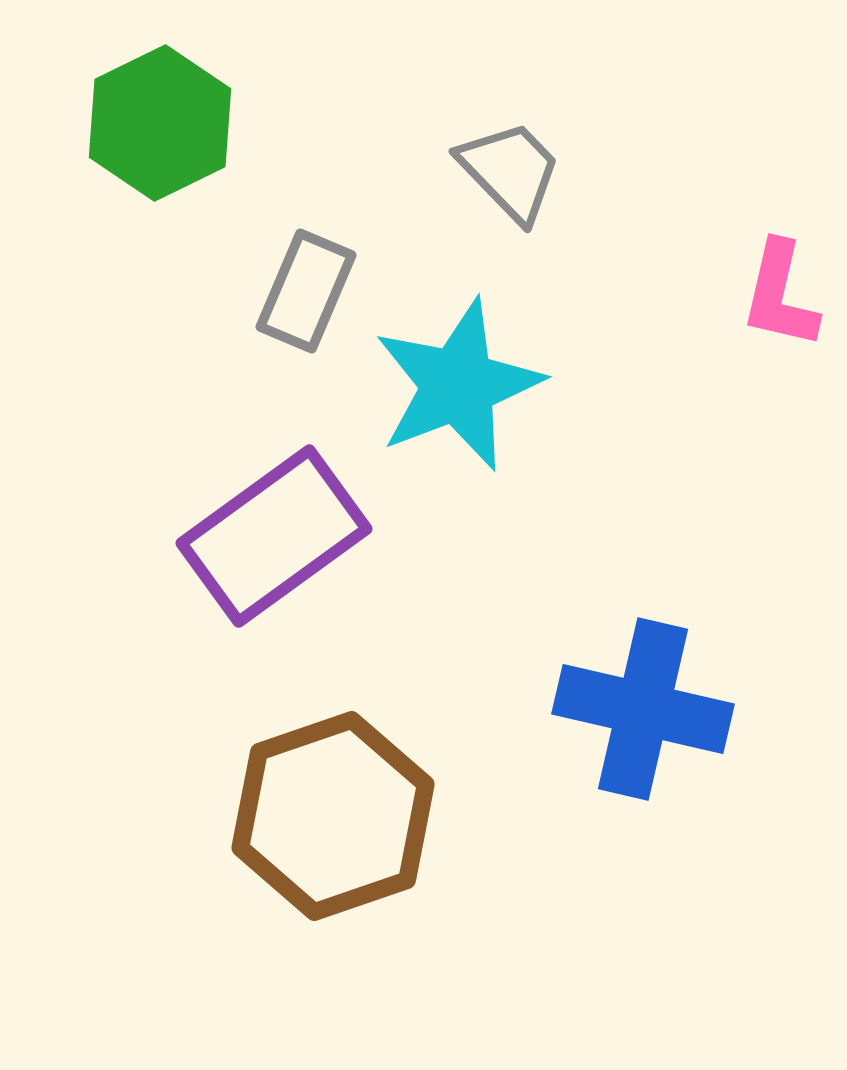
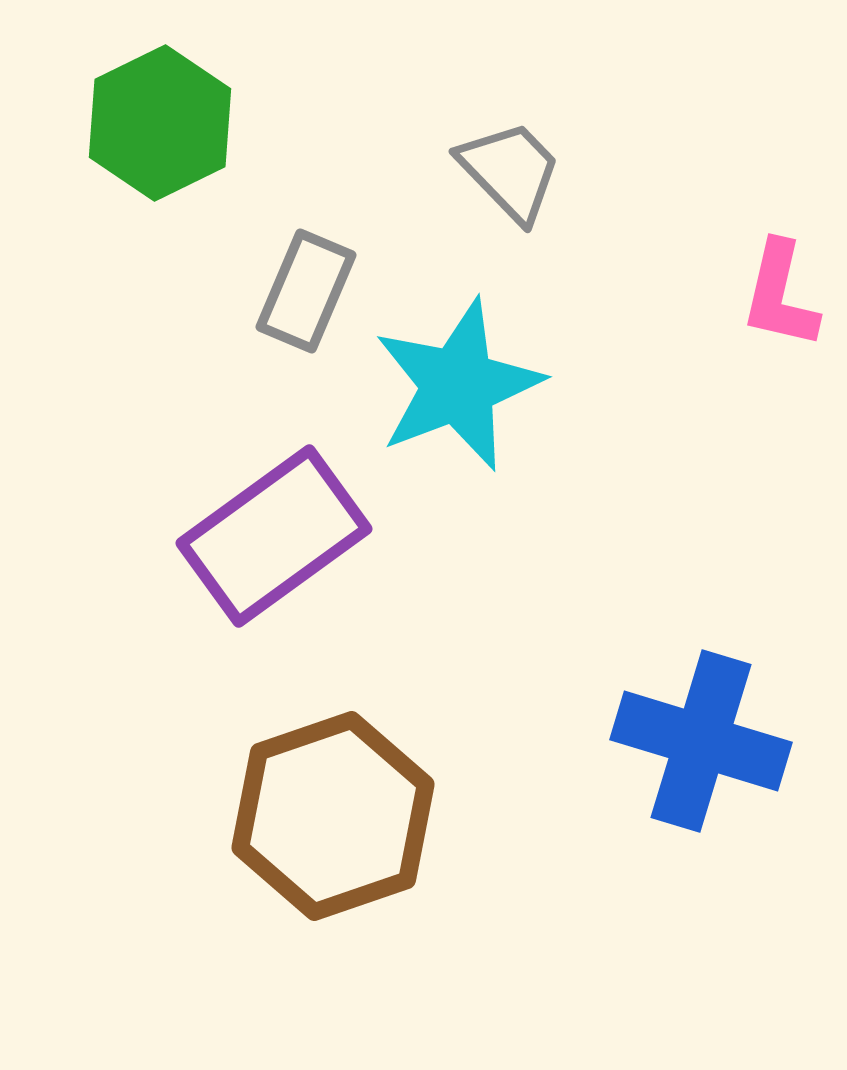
blue cross: moved 58 px right, 32 px down; rotated 4 degrees clockwise
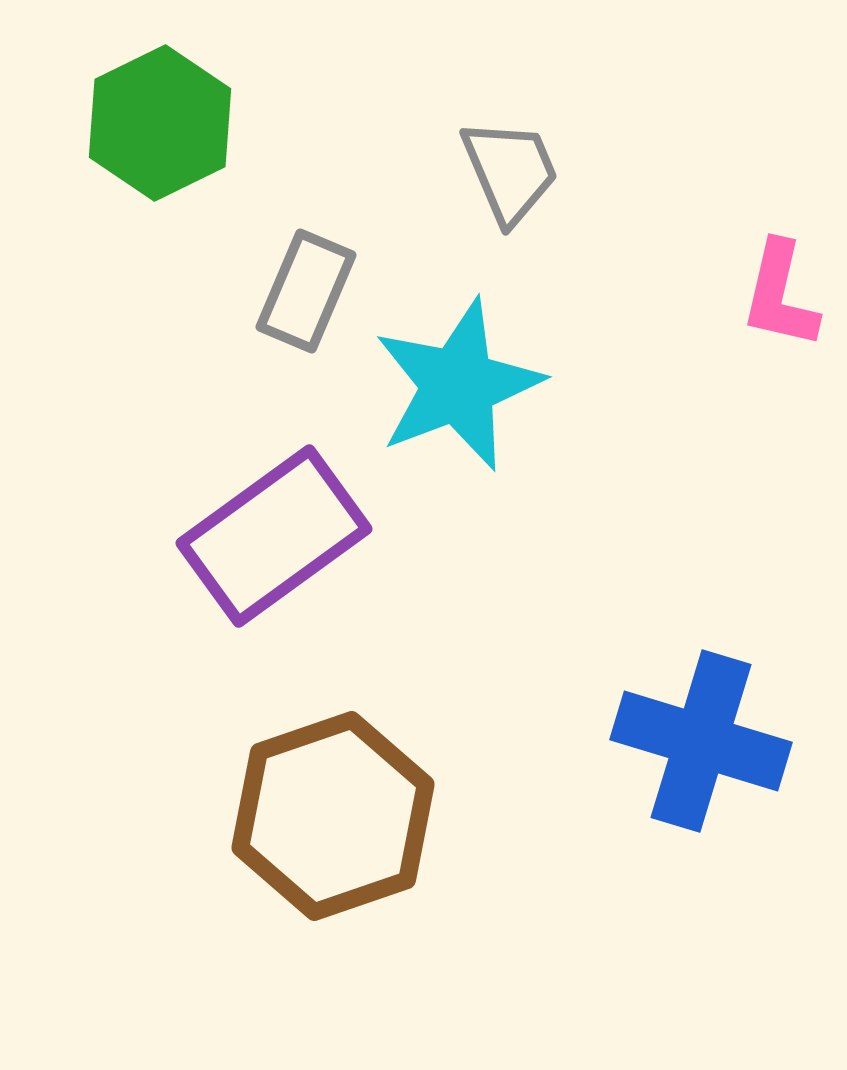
gray trapezoid: rotated 21 degrees clockwise
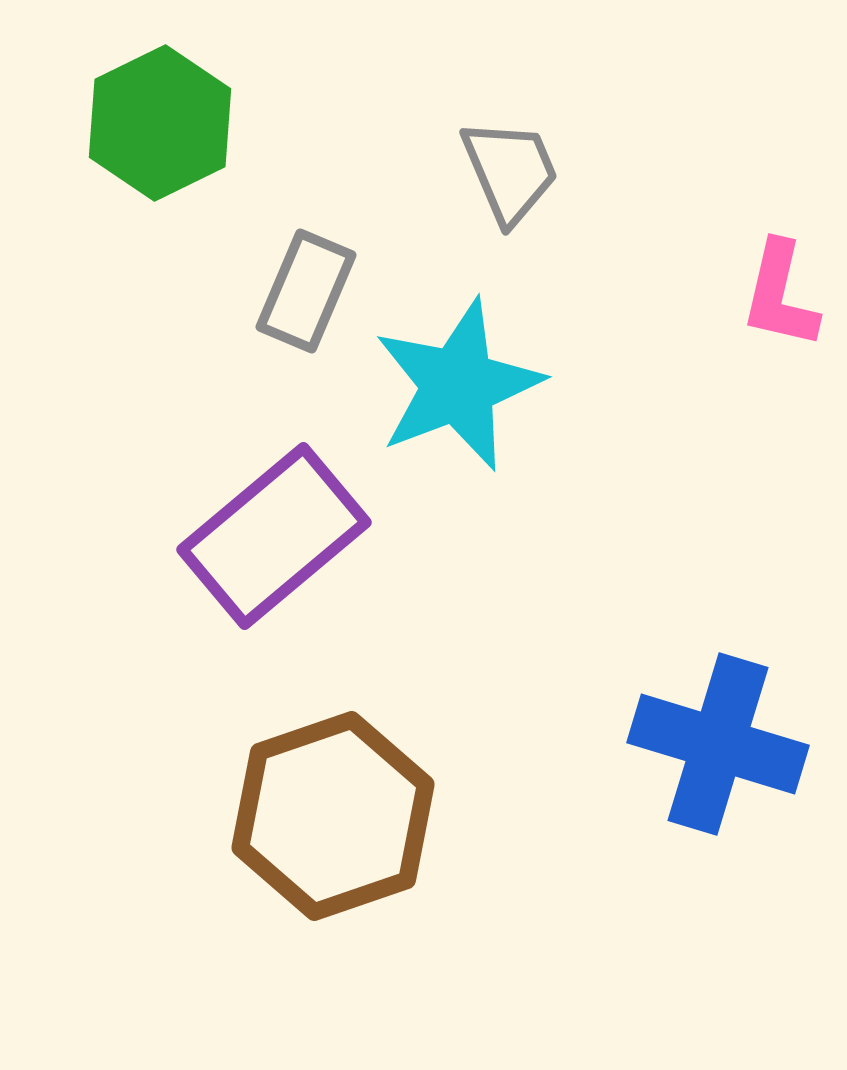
purple rectangle: rotated 4 degrees counterclockwise
blue cross: moved 17 px right, 3 px down
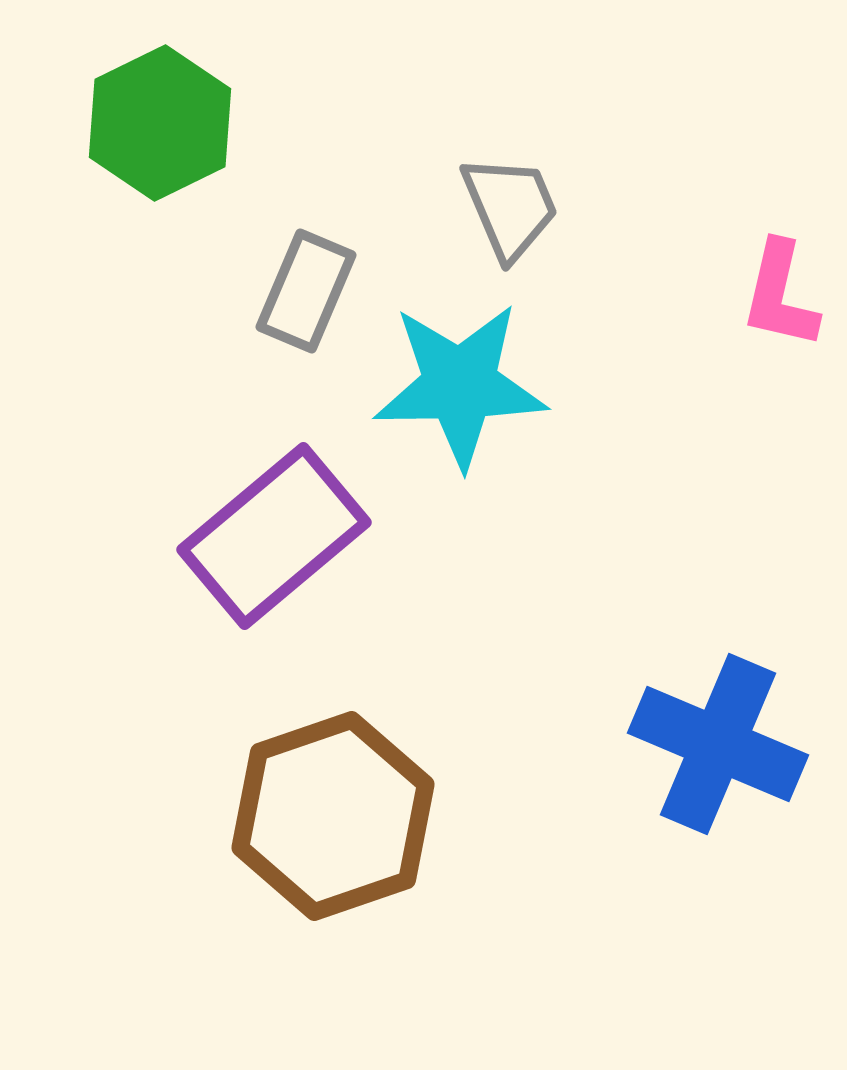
gray trapezoid: moved 36 px down
cyan star: moved 2 px right; rotated 20 degrees clockwise
blue cross: rotated 6 degrees clockwise
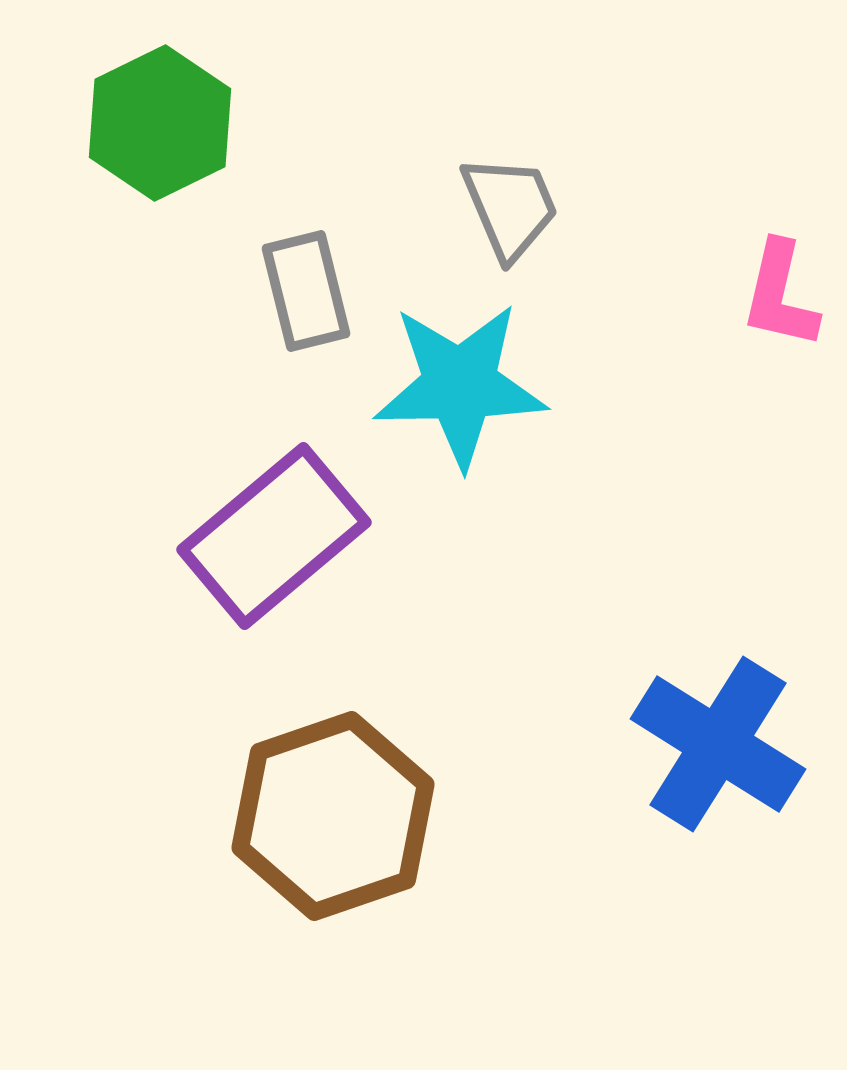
gray rectangle: rotated 37 degrees counterclockwise
blue cross: rotated 9 degrees clockwise
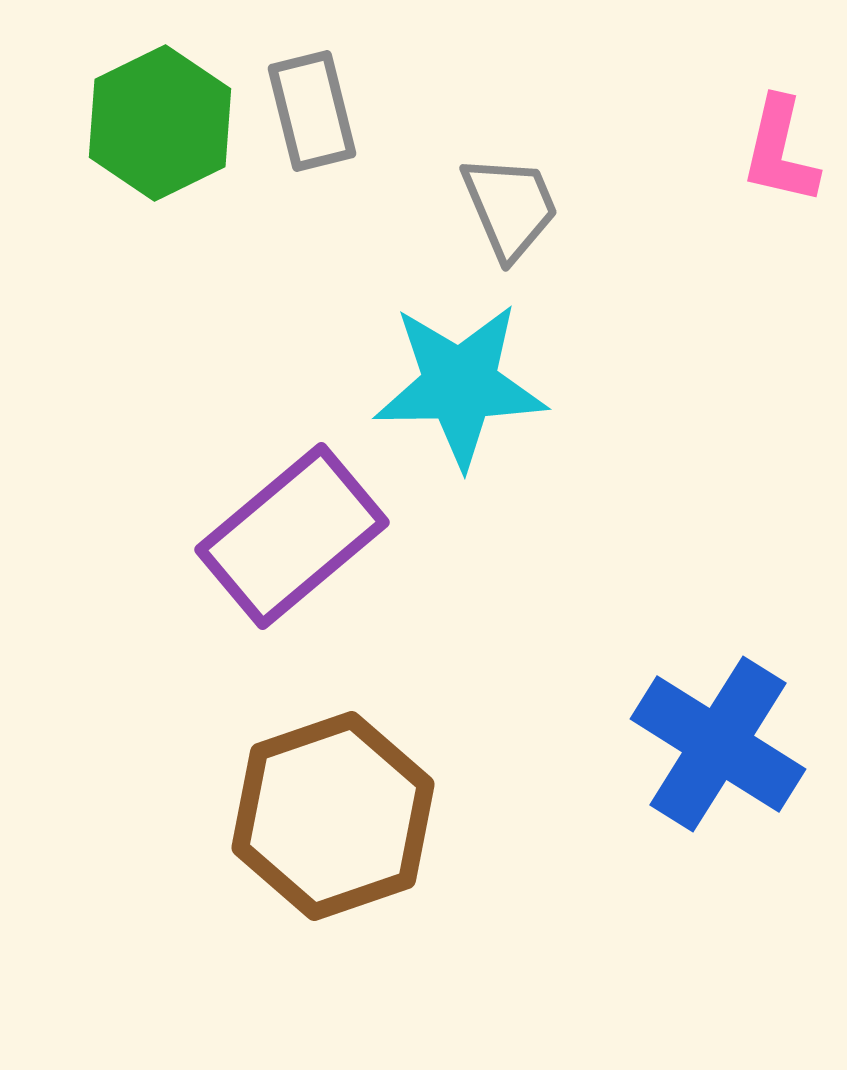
gray rectangle: moved 6 px right, 180 px up
pink L-shape: moved 144 px up
purple rectangle: moved 18 px right
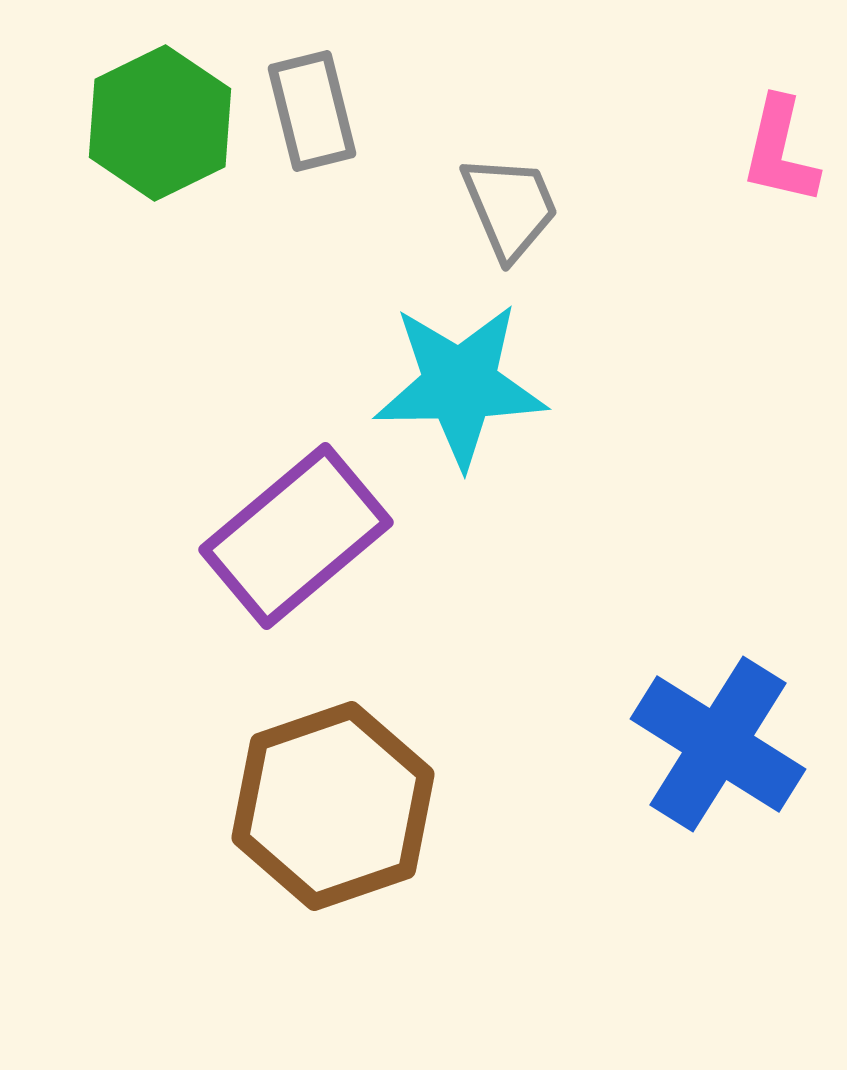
purple rectangle: moved 4 px right
brown hexagon: moved 10 px up
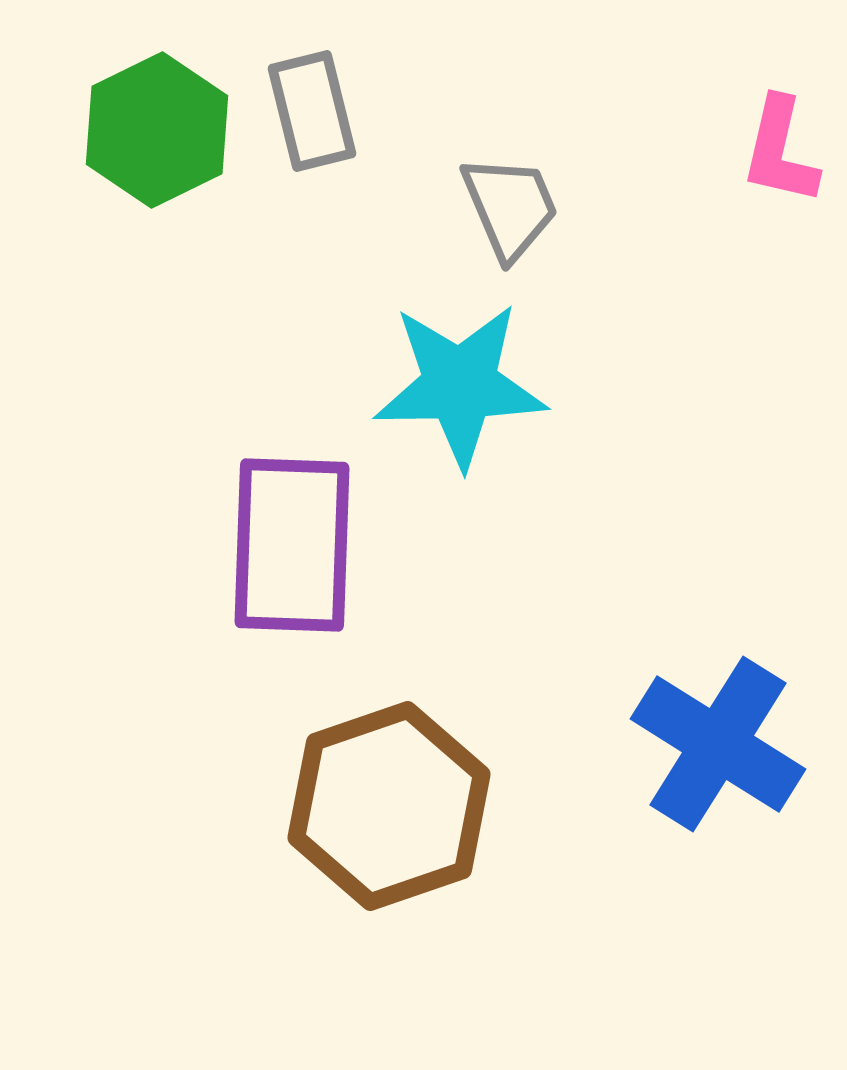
green hexagon: moved 3 px left, 7 px down
purple rectangle: moved 4 px left, 9 px down; rotated 48 degrees counterclockwise
brown hexagon: moved 56 px right
